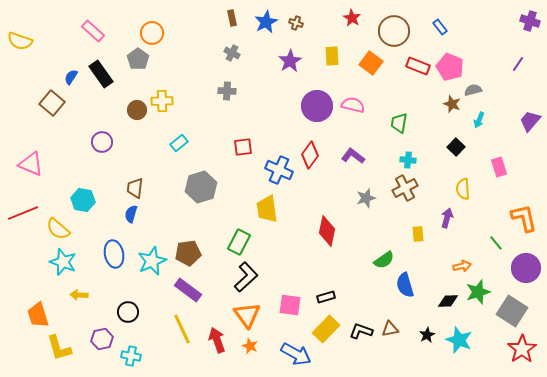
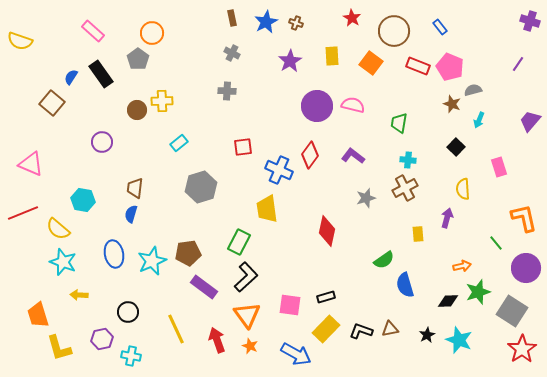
purple rectangle at (188, 290): moved 16 px right, 3 px up
yellow line at (182, 329): moved 6 px left
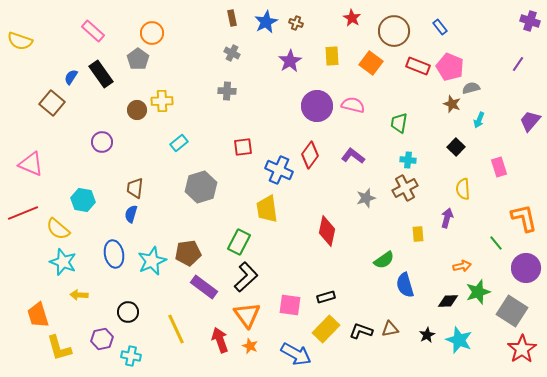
gray semicircle at (473, 90): moved 2 px left, 2 px up
red arrow at (217, 340): moved 3 px right
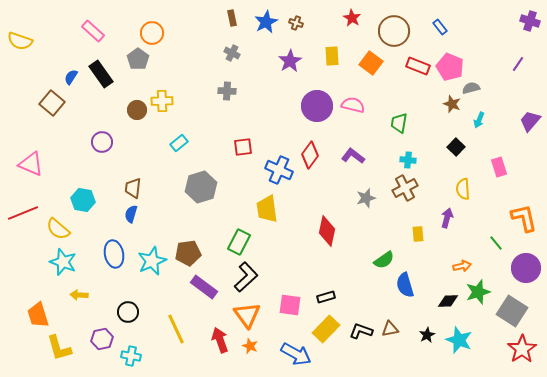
brown trapezoid at (135, 188): moved 2 px left
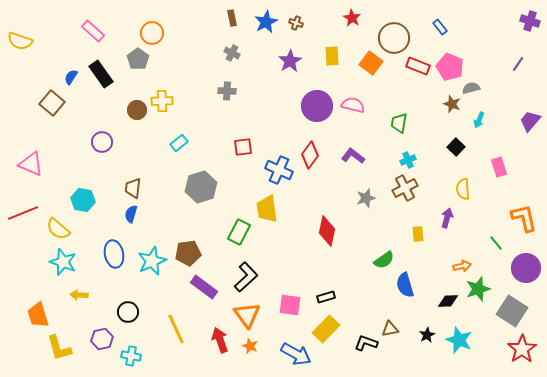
brown circle at (394, 31): moved 7 px down
cyan cross at (408, 160): rotated 28 degrees counterclockwise
green rectangle at (239, 242): moved 10 px up
green star at (478, 292): moved 3 px up
black L-shape at (361, 331): moved 5 px right, 12 px down
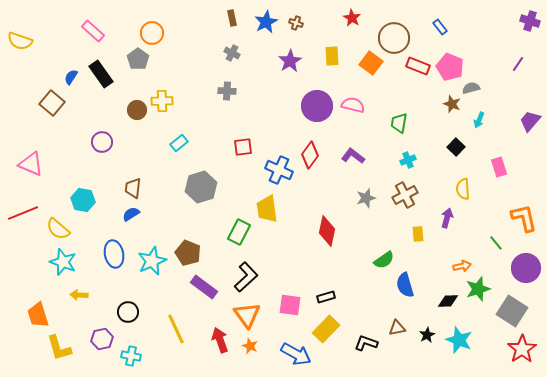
brown cross at (405, 188): moved 7 px down
blue semicircle at (131, 214): rotated 42 degrees clockwise
brown pentagon at (188, 253): rotated 30 degrees clockwise
brown triangle at (390, 329): moved 7 px right, 1 px up
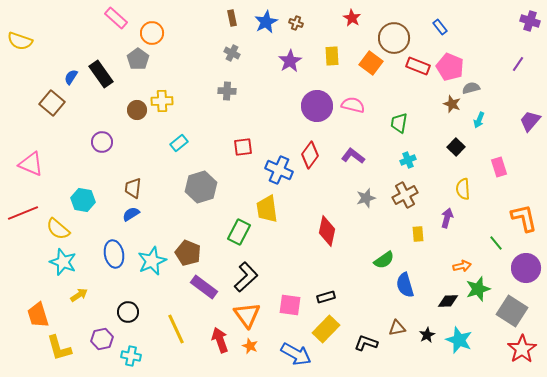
pink rectangle at (93, 31): moved 23 px right, 13 px up
yellow arrow at (79, 295): rotated 144 degrees clockwise
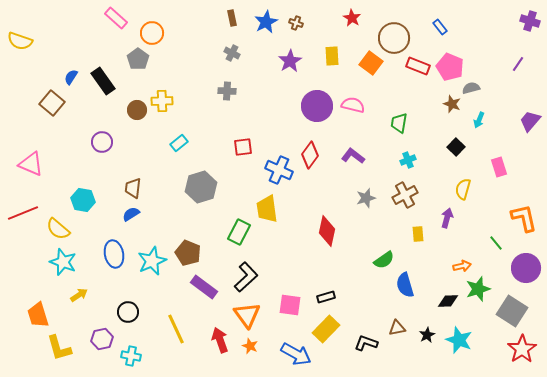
black rectangle at (101, 74): moved 2 px right, 7 px down
yellow semicircle at (463, 189): rotated 20 degrees clockwise
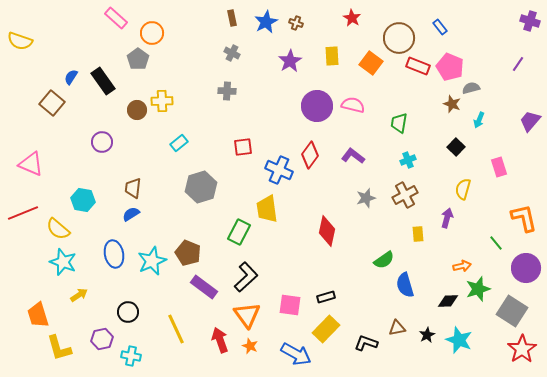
brown circle at (394, 38): moved 5 px right
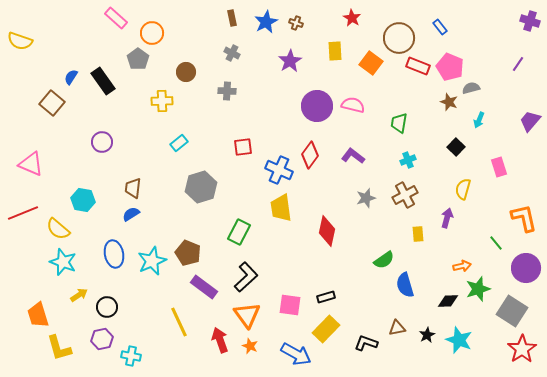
yellow rectangle at (332, 56): moved 3 px right, 5 px up
brown star at (452, 104): moved 3 px left, 2 px up
brown circle at (137, 110): moved 49 px right, 38 px up
yellow trapezoid at (267, 209): moved 14 px right, 1 px up
black circle at (128, 312): moved 21 px left, 5 px up
yellow line at (176, 329): moved 3 px right, 7 px up
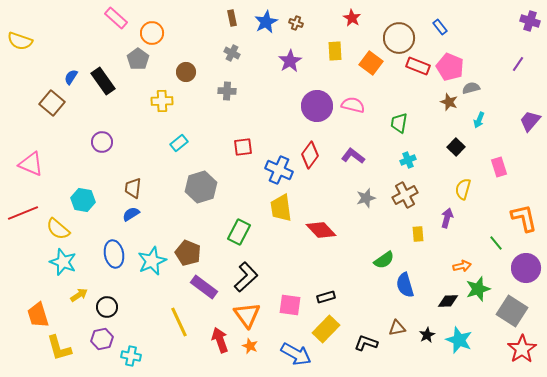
red diamond at (327, 231): moved 6 px left, 1 px up; rotated 56 degrees counterclockwise
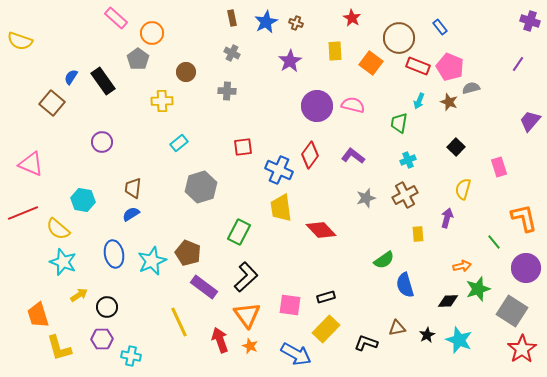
cyan arrow at (479, 120): moved 60 px left, 19 px up
green line at (496, 243): moved 2 px left, 1 px up
purple hexagon at (102, 339): rotated 10 degrees clockwise
